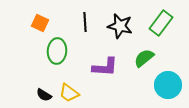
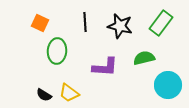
green semicircle: rotated 25 degrees clockwise
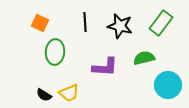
green ellipse: moved 2 px left, 1 px down
yellow trapezoid: rotated 60 degrees counterclockwise
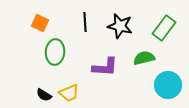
green rectangle: moved 3 px right, 5 px down
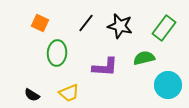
black line: moved 1 px right, 1 px down; rotated 42 degrees clockwise
green ellipse: moved 2 px right, 1 px down
black semicircle: moved 12 px left
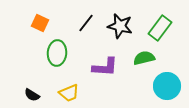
green rectangle: moved 4 px left
cyan circle: moved 1 px left, 1 px down
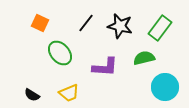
green ellipse: moved 3 px right; rotated 45 degrees counterclockwise
cyan circle: moved 2 px left, 1 px down
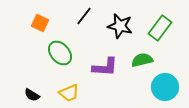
black line: moved 2 px left, 7 px up
green semicircle: moved 2 px left, 2 px down
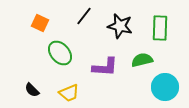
green rectangle: rotated 35 degrees counterclockwise
black semicircle: moved 5 px up; rotated 14 degrees clockwise
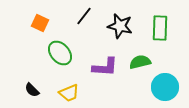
green semicircle: moved 2 px left, 2 px down
